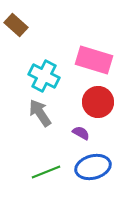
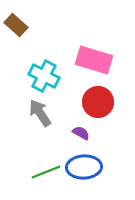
blue ellipse: moved 9 px left; rotated 12 degrees clockwise
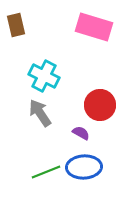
brown rectangle: rotated 35 degrees clockwise
pink rectangle: moved 33 px up
red circle: moved 2 px right, 3 px down
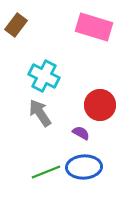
brown rectangle: rotated 50 degrees clockwise
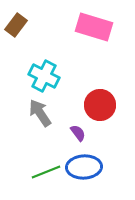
purple semicircle: moved 3 px left; rotated 24 degrees clockwise
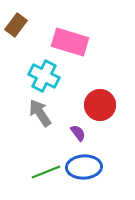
pink rectangle: moved 24 px left, 15 px down
